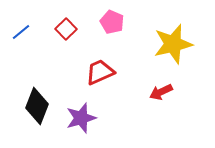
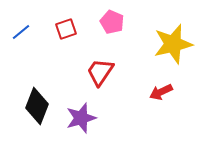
red square: rotated 25 degrees clockwise
red trapezoid: rotated 32 degrees counterclockwise
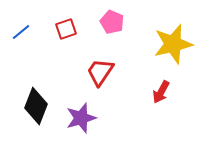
red arrow: rotated 35 degrees counterclockwise
black diamond: moved 1 px left
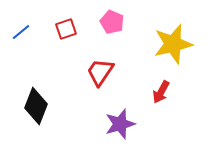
purple star: moved 39 px right, 6 px down
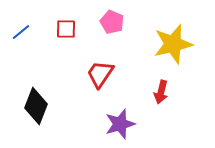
red square: rotated 20 degrees clockwise
red trapezoid: moved 2 px down
red arrow: rotated 15 degrees counterclockwise
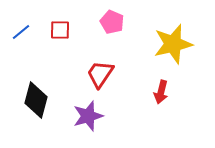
red square: moved 6 px left, 1 px down
black diamond: moved 6 px up; rotated 6 degrees counterclockwise
purple star: moved 32 px left, 8 px up
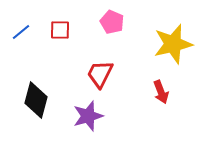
red trapezoid: rotated 8 degrees counterclockwise
red arrow: rotated 35 degrees counterclockwise
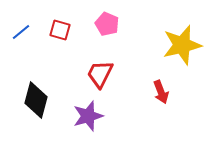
pink pentagon: moved 5 px left, 2 px down
red square: rotated 15 degrees clockwise
yellow star: moved 9 px right, 1 px down
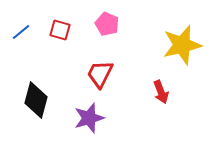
purple star: moved 1 px right, 2 px down
